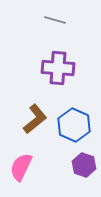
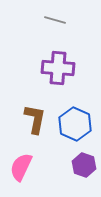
brown L-shape: rotated 40 degrees counterclockwise
blue hexagon: moved 1 px right, 1 px up
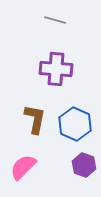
purple cross: moved 2 px left, 1 px down
pink semicircle: moved 2 px right; rotated 20 degrees clockwise
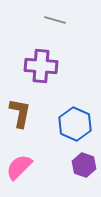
purple cross: moved 15 px left, 3 px up
brown L-shape: moved 15 px left, 6 px up
pink semicircle: moved 4 px left
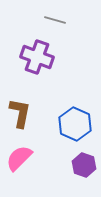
purple cross: moved 4 px left, 9 px up; rotated 16 degrees clockwise
pink semicircle: moved 9 px up
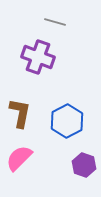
gray line: moved 2 px down
purple cross: moved 1 px right
blue hexagon: moved 8 px left, 3 px up; rotated 8 degrees clockwise
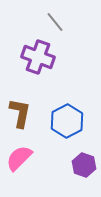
gray line: rotated 35 degrees clockwise
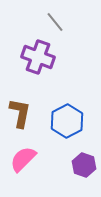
pink semicircle: moved 4 px right, 1 px down
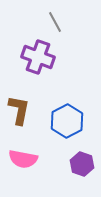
gray line: rotated 10 degrees clockwise
brown L-shape: moved 1 px left, 3 px up
pink semicircle: rotated 124 degrees counterclockwise
purple hexagon: moved 2 px left, 1 px up
